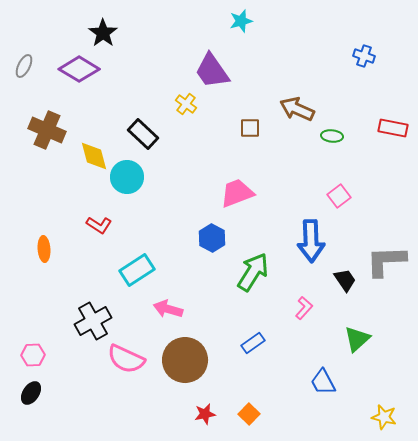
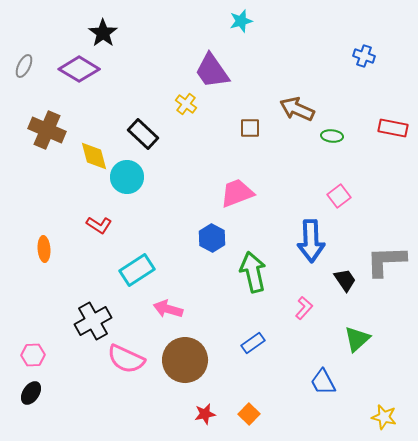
green arrow: rotated 45 degrees counterclockwise
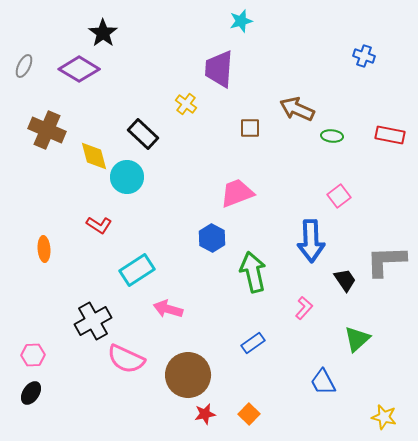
purple trapezoid: moved 7 px right, 2 px up; rotated 39 degrees clockwise
red rectangle: moved 3 px left, 7 px down
brown circle: moved 3 px right, 15 px down
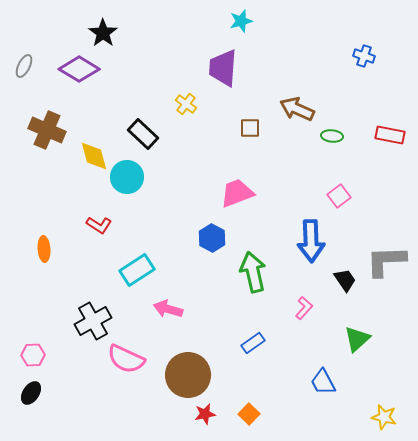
purple trapezoid: moved 4 px right, 1 px up
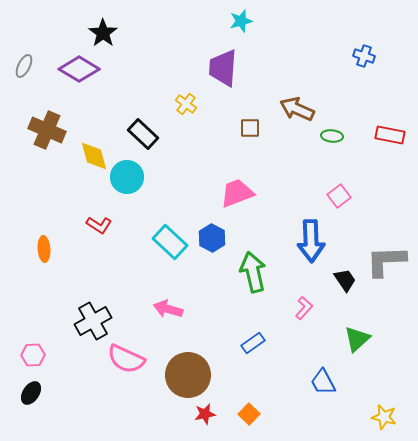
cyan rectangle: moved 33 px right, 28 px up; rotated 76 degrees clockwise
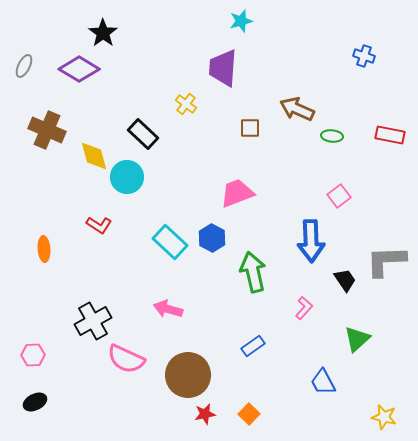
blue rectangle: moved 3 px down
black ellipse: moved 4 px right, 9 px down; rotated 30 degrees clockwise
